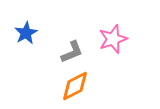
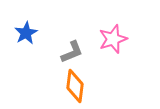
orange diamond: rotated 56 degrees counterclockwise
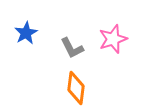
gray L-shape: moved 4 px up; rotated 85 degrees clockwise
orange diamond: moved 1 px right, 2 px down
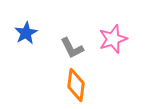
orange diamond: moved 3 px up
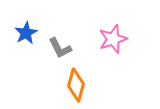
gray L-shape: moved 12 px left
orange diamond: rotated 8 degrees clockwise
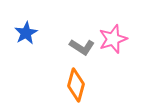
gray L-shape: moved 22 px right, 1 px up; rotated 30 degrees counterclockwise
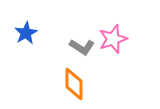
orange diamond: moved 2 px left, 1 px up; rotated 16 degrees counterclockwise
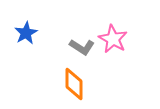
pink star: rotated 24 degrees counterclockwise
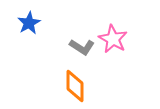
blue star: moved 3 px right, 10 px up
orange diamond: moved 1 px right, 2 px down
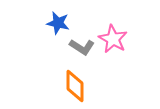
blue star: moved 29 px right; rotated 30 degrees counterclockwise
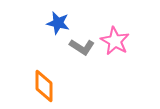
pink star: moved 2 px right, 2 px down
orange diamond: moved 31 px left
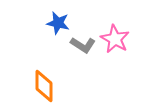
pink star: moved 2 px up
gray L-shape: moved 1 px right, 2 px up
